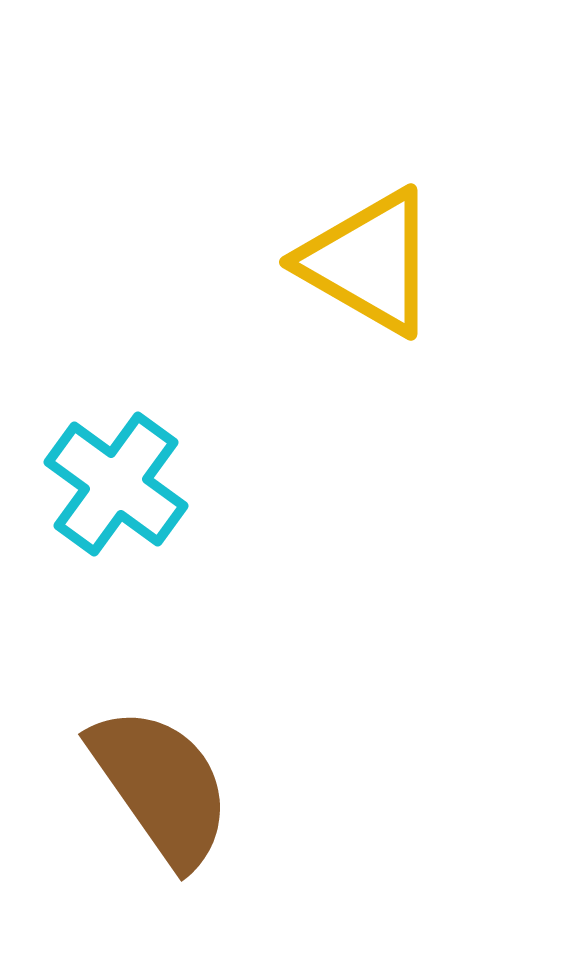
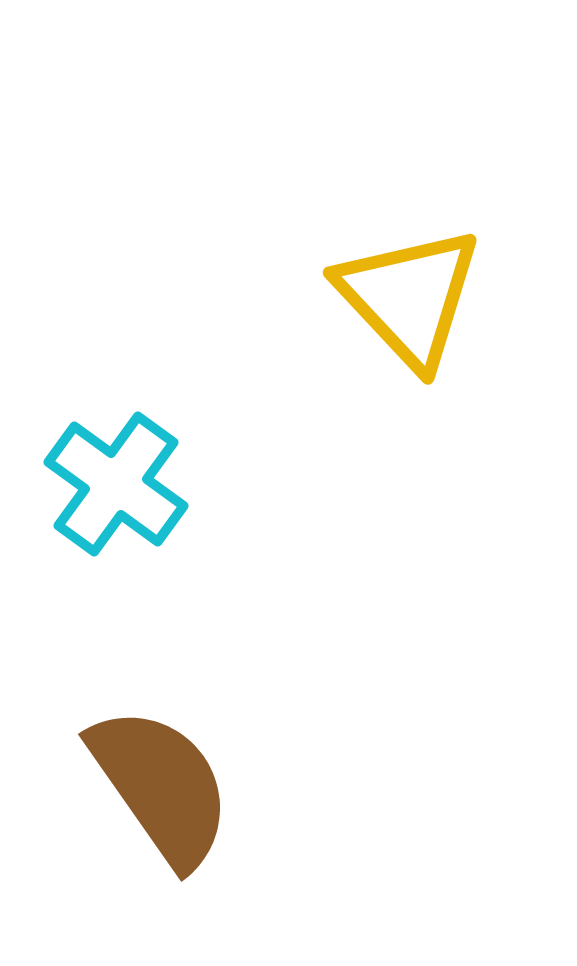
yellow triangle: moved 40 px right, 35 px down; rotated 17 degrees clockwise
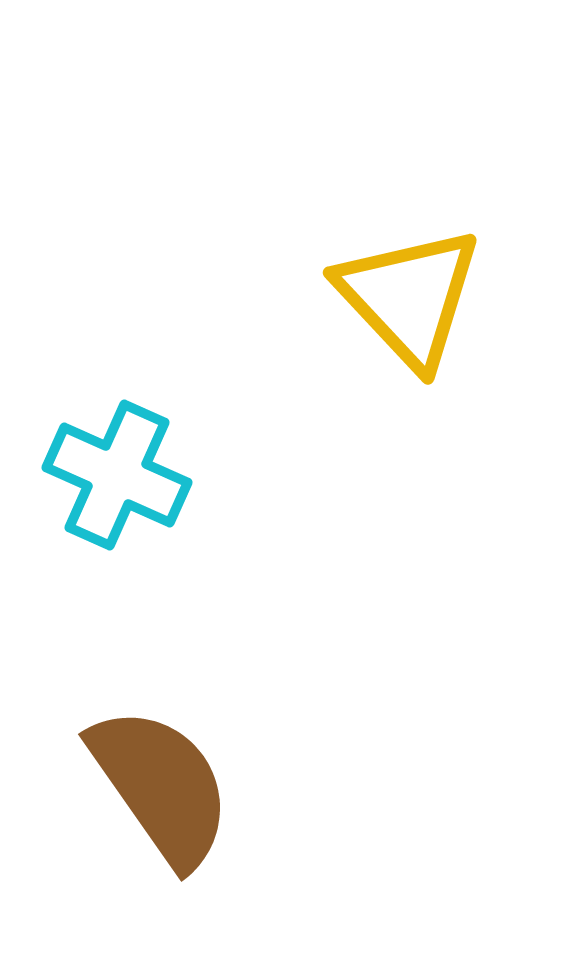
cyan cross: moved 1 px right, 9 px up; rotated 12 degrees counterclockwise
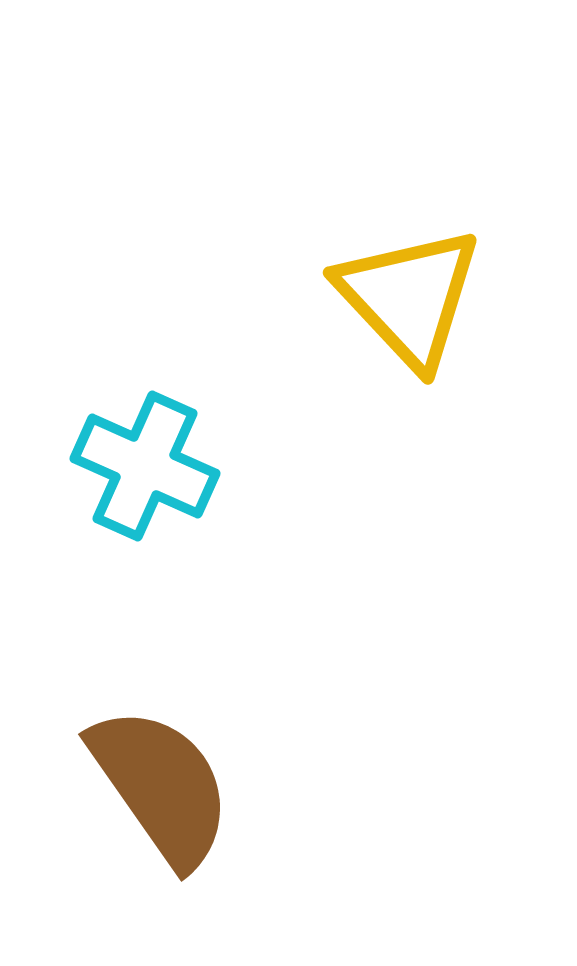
cyan cross: moved 28 px right, 9 px up
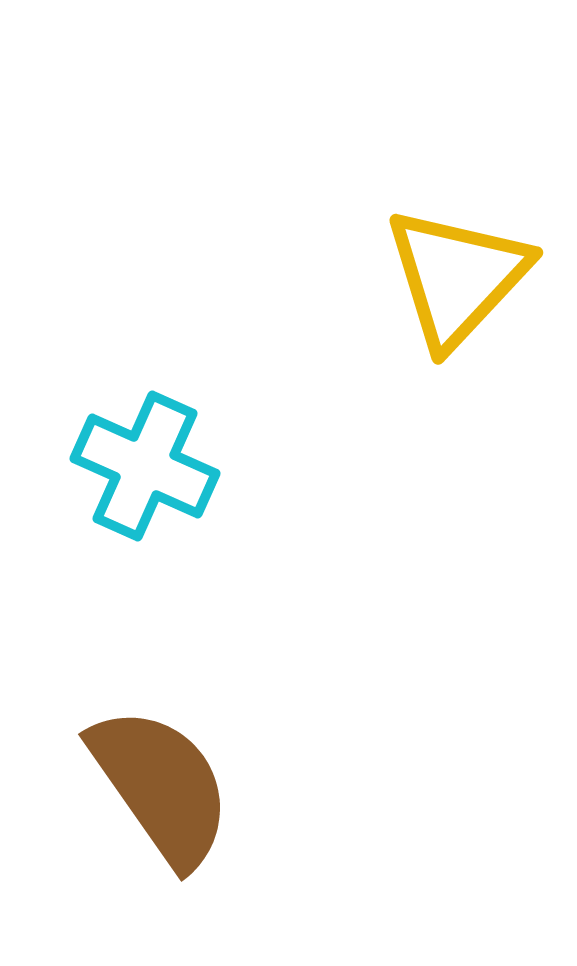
yellow triangle: moved 48 px right, 20 px up; rotated 26 degrees clockwise
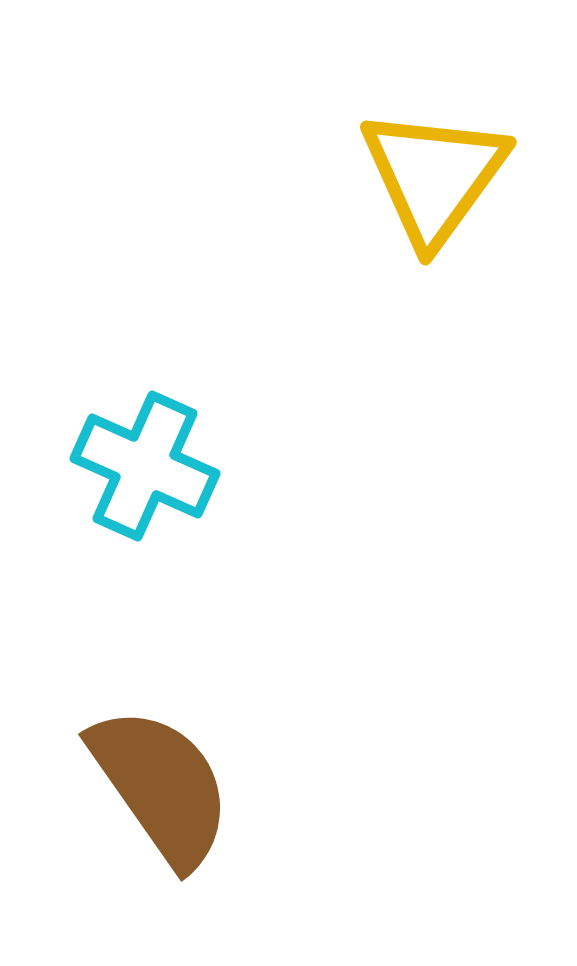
yellow triangle: moved 23 px left, 101 px up; rotated 7 degrees counterclockwise
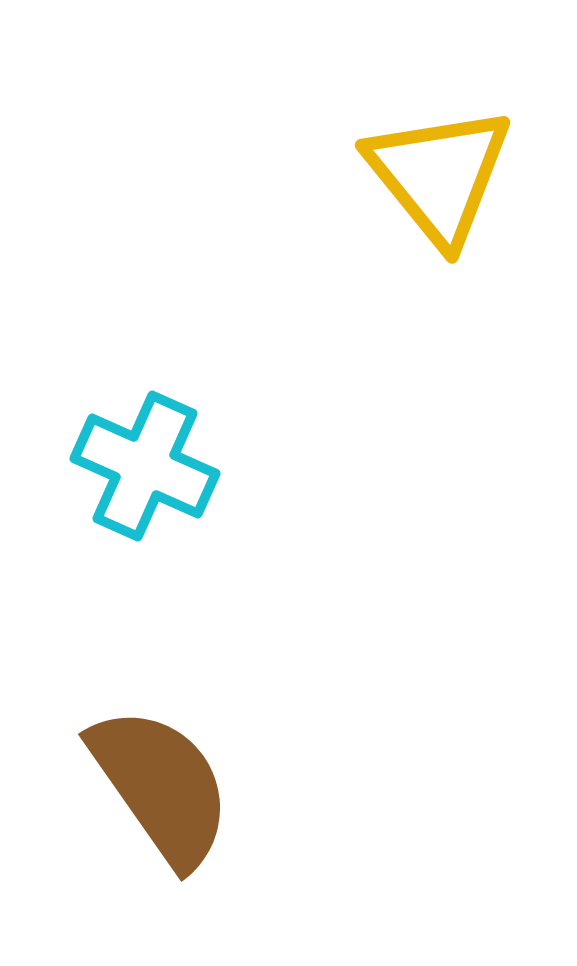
yellow triangle: moved 5 px right, 1 px up; rotated 15 degrees counterclockwise
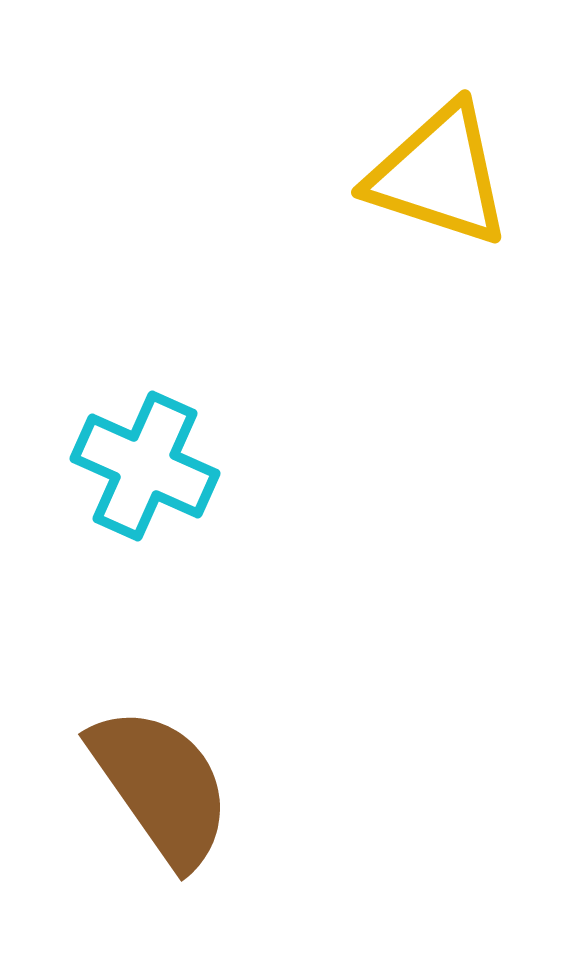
yellow triangle: rotated 33 degrees counterclockwise
